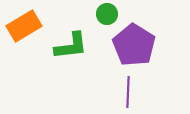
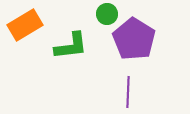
orange rectangle: moved 1 px right, 1 px up
purple pentagon: moved 6 px up
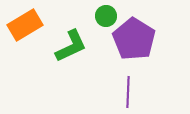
green circle: moved 1 px left, 2 px down
green L-shape: rotated 18 degrees counterclockwise
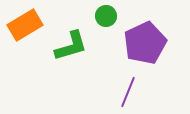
purple pentagon: moved 11 px right, 4 px down; rotated 15 degrees clockwise
green L-shape: rotated 9 degrees clockwise
purple line: rotated 20 degrees clockwise
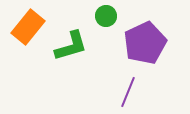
orange rectangle: moved 3 px right, 2 px down; rotated 20 degrees counterclockwise
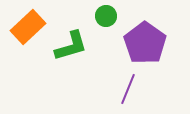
orange rectangle: rotated 8 degrees clockwise
purple pentagon: rotated 12 degrees counterclockwise
purple line: moved 3 px up
